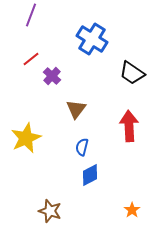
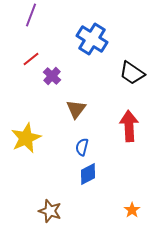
blue diamond: moved 2 px left, 1 px up
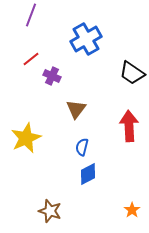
blue cross: moved 6 px left; rotated 28 degrees clockwise
purple cross: rotated 18 degrees counterclockwise
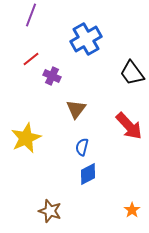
black trapezoid: rotated 20 degrees clockwise
red arrow: rotated 140 degrees clockwise
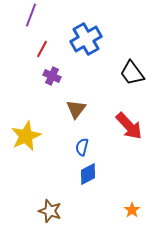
red line: moved 11 px right, 10 px up; rotated 24 degrees counterclockwise
yellow star: moved 2 px up
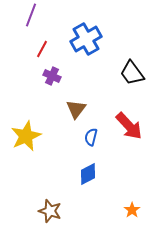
blue semicircle: moved 9 px right, 10 px up
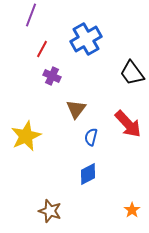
red arrow: moved 1 px left, 2 px up
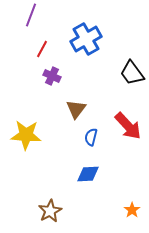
red arrow: moved 2 px down
yellow star: moved 1 px up; rotated 28 degrees clockwise
blue diamond: rotated 25 degrees clockwise
brown star: rotated 25 degrees clockwise
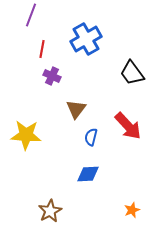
red line: rotated 18 degrees counterclockwise
orange star: rotated 14 degrees clockwise
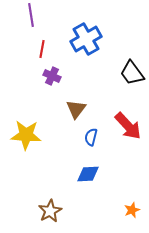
purple line: rotated 30 degrees counterclockwise
